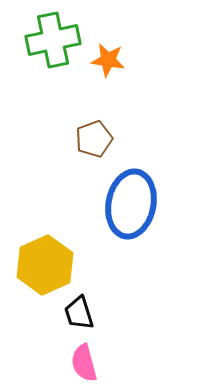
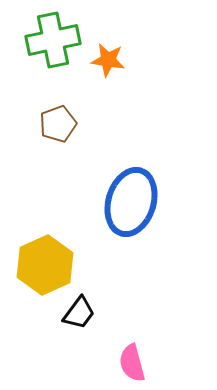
brown pentagon: moved 36 px left, 15 px up
blue ellipse: moved 2 px up; rotated 6 degrees clockwise
black trapezoid: rotated 126 degrees counterclockwise
pink semicircle: moved 48 px right
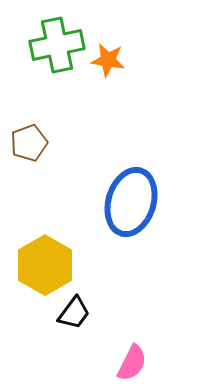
green cross: moved 4 px right, 5 px down
brown pentagon: moved 29 px left, 19 px down
yellow hexagon: rotated 6 degrees counterclockwise
black trapezoid: moved 5 px left
pink semicircle: rotated 138 degrees counterclockwise
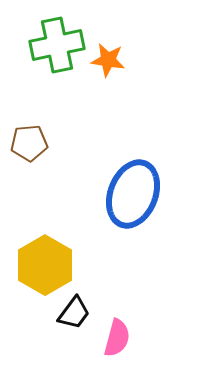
brown pentagon: rotated 15 degrees clockwise
blue ellipse: moved 2 px right, 8 px up; rotated 4 degrees clockwise
pink semicircle: moved 15 px left, 25 px up; rotated 12 degrees counterclockwise
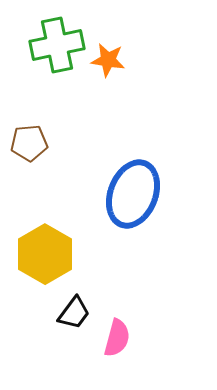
yellow hexagon: moved 11 px up
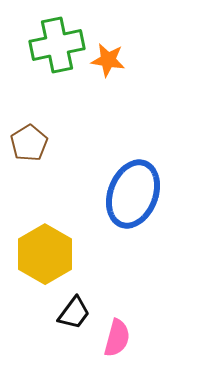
brown pentagon: rotated 27 degrees counterclockwise
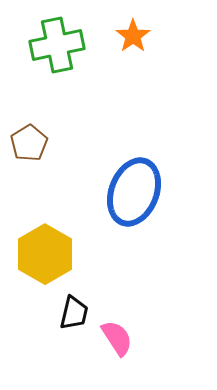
orange star: moved 25 px right, 24 px up; rotated 28 degrees clockwise
blue ellipse: moved 1 px right, 2 px up
black trapezoid: rotated 24 degrees counterclockwise
pink semicircle: rotated 48 degrees counterclockwise
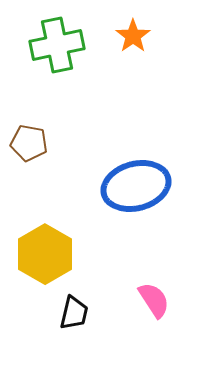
brown pentagon: rotated 30 degrees counterclockwise
blue ellipse: moved 2 px right, 6 px up; rotated 54 degrees clockwise
pink semicircle: moved 37 px right, 38 px up
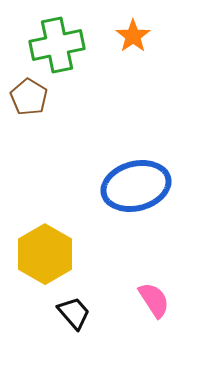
brown pentagon: moved 46 px up; rotated 21 degrees clockwise
black trapezoid: rotated 54 degrees counterclockwise
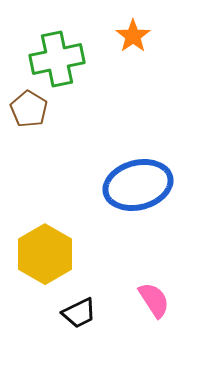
green cross: moved 14 px down
brown pentagon: moved 12 px down
blue ellipse: moved 2 px right, 1 px up
black trapezoid: moved 5 px right; rotated 105 degrees clockwise
